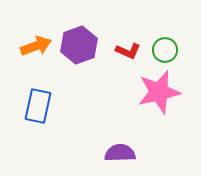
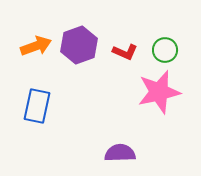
red L-shape: moved 3 px left, 1 px down
blue rectangle: moved 1 px left
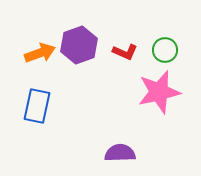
orange arrow: moved 4 px right, 7 px down
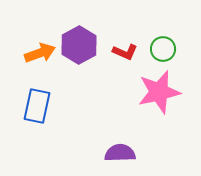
purple hexagon: rotated 9 degrees counterclockwise
green circle: moved 2 px left, 1 px up
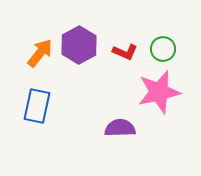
orange arrow: rotated 32 degrees counterclockwise
purple semicircle: moved 25 px up
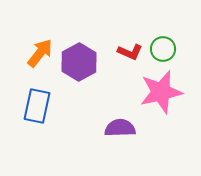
purple hexagon: moved 17 px down
red L-shape: moved 5 px right
pink star: moved 2 px right
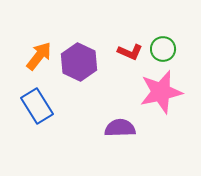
orange arrow: moved 1 px left, 3 px down
purple hexagon: rotated 6 degrees counterclockwise
blue rectangle: rotated 44 degrees counterclockwise
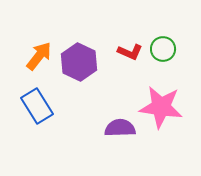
pink star: moved 15 px down; rotated 21 degrees clockwise
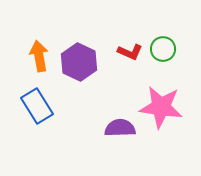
orange arrow: rotated 48 degrees counterclockwise
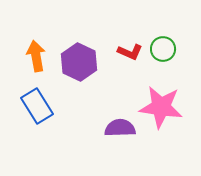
orange arrow: moved 3 px left
